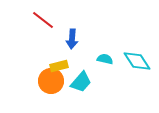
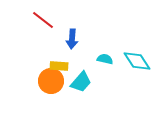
yellow rectangle: rotated 18 degrees clockwise
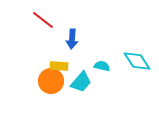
cyan semicircle: moved 3 px left, 7 px down
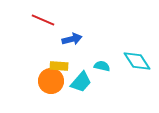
red line: rotated 15 degrees counterclockwise
blue arrow: rotated 108 degrees counterclockwise
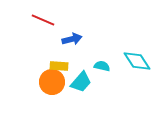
orange circle: moved 1 px right, 1 px down
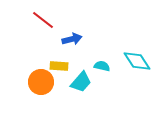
red line: rotated 15 degrees clockwise
orange circle: moved 11 px left
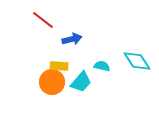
orange circle: moved 11 px right
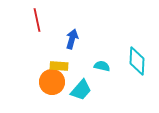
red line: moved 6 px left; rotated 40 degrees clockwise
blue arrow: rotated 60 degrees counterclockwise
cyan diamond: rotated 36 degrees clockwise
cyan trapezoid: moved 8 px down
